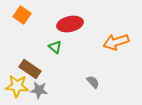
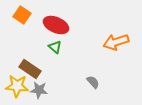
red ellipse: moved 14 px left, 1 px down; rotated 35 degrees clockwise
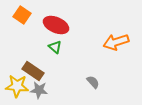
brown rectangle: moved 3 px right, 2 px down
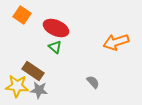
red ellipse: moved 3 px down
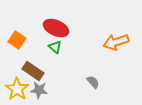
orange square: moved 5 px left, 25 px down
yellow star: moved 3 px down; rotated 30 degrees clockwise
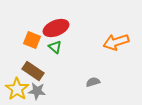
red ellipse: rotated 45 degrees counterclockwise
orange square: moved 15 px right; rotated 12 degrees counterclockwise
gray semicircle: rotated 64 degrees counterclockwise
gray star: moved 2 px left, 1 px down
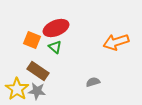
brown rectangle: moved 5 px right
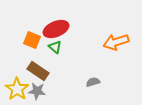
red ellipse: moved 1 px down
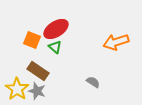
red ellipse: rotated 10 degrees counterclockwise
gray semicircle: rotated 48 degrees clockwise
gray star: rotated 12 degrees clockwise
